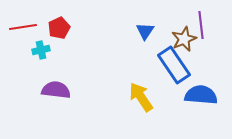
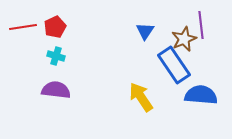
red pentagon: moved 4 px left, 1 px up
cyan cross: moved 15 px right, 6 px down; rotated 30 degrees clockwise
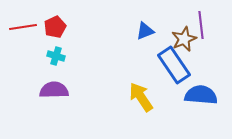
blue triangle: rotated 36 degrees clockwise
purple semicircle: moved 2 px left; rotated 8 degrees counterclockwise
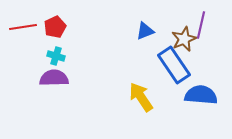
purple line: rotated 20 degrees clockwise
purple semicircle: moved 12 px up
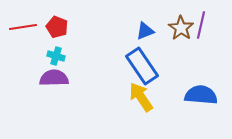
red pentagon: moved 2 px right; rotated 25 degrees counterclockwise
brown star: moved 3 px left, 11 px up; rotated 15 degrees counterclockwise
blue rectangle: moved 32 px left, 1 px down
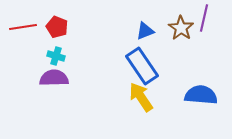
purple line: moved 3 px right, 7 px up
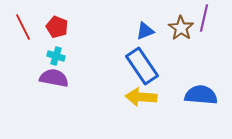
red line: rotated 72 degrees clockwise
purple semicircle: rotated 12 degrees clockwise
yellow arrow: rotated 52 degrees counterclockwise
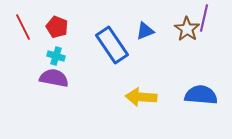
brown star: moved 6 px right, 1 px down
blue rectangle: moved 30 px left, 21 px up
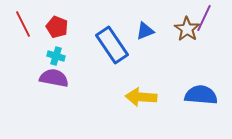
purple line: rotated 12 degrees clockwise
red line: moved 3 px up
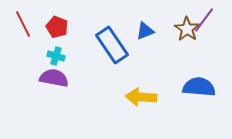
purple line: moved 2 px down; rotated 12 degrees clockwise
blue semicircle: moved 2 px left, 8 px up
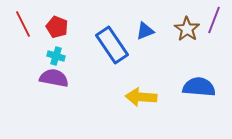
purple line: moved 10 px right; rotated 16 degrees counterclockwise
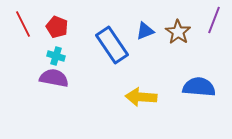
brown star: moved 9 px left, 3 px down
